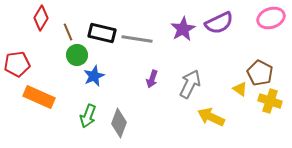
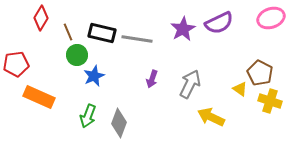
red pentagon: moved 1 px left
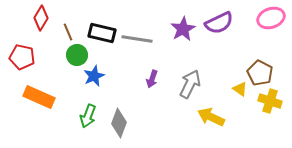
red pentagon: moved 6 px right, 7 px up; rotated 20 degrees clockwise
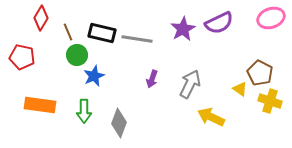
orange rectangle: moved 1 px right, 8 px down; rotated 16 degrees counterclockwise
green arrow: moved 4 px left, 5 px up; rotated 20 degrees counterclockwise
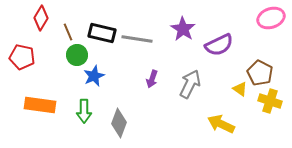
purple semicircle: moved 22 px down
purple star: rotated 10 degrees counterclockwise
yellow arrow: moved 10 px right, 7 px down
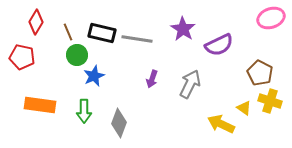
red diamond: moved 5 px left, 4 px down
yellow triangle: moved 4 px right, 19 px down
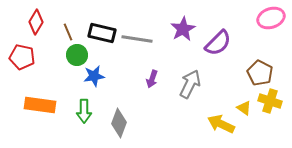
purple star: rotated 10 degrees clockwise
purple semicircle: moved 1 px left, 2 px up; rotated 20 degrees counterclockwise
blue star: rotated 15 degrees clockwise
